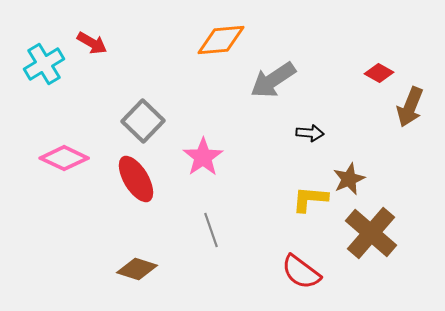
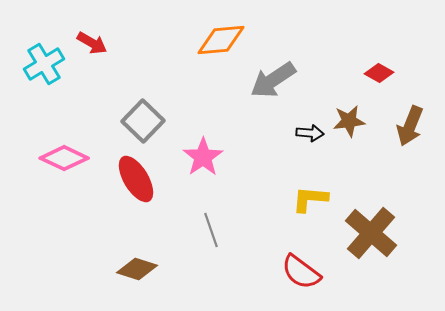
brown arrow: moved 19 px down
brown star: moved 58 px up; rotated 16 degrees clockwise
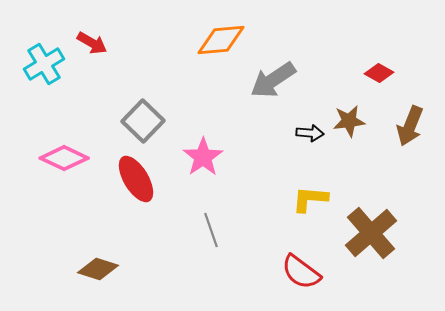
brown cross: rotated 8 degrees clockwise
brown diamond: moved 39 px left
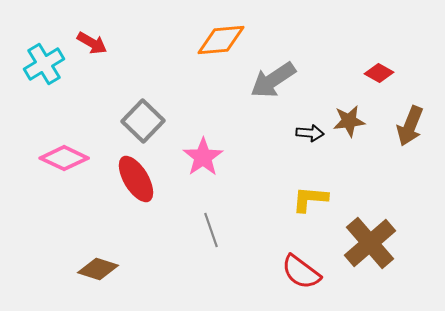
brown cross: moved 1 px left, 10 px down
